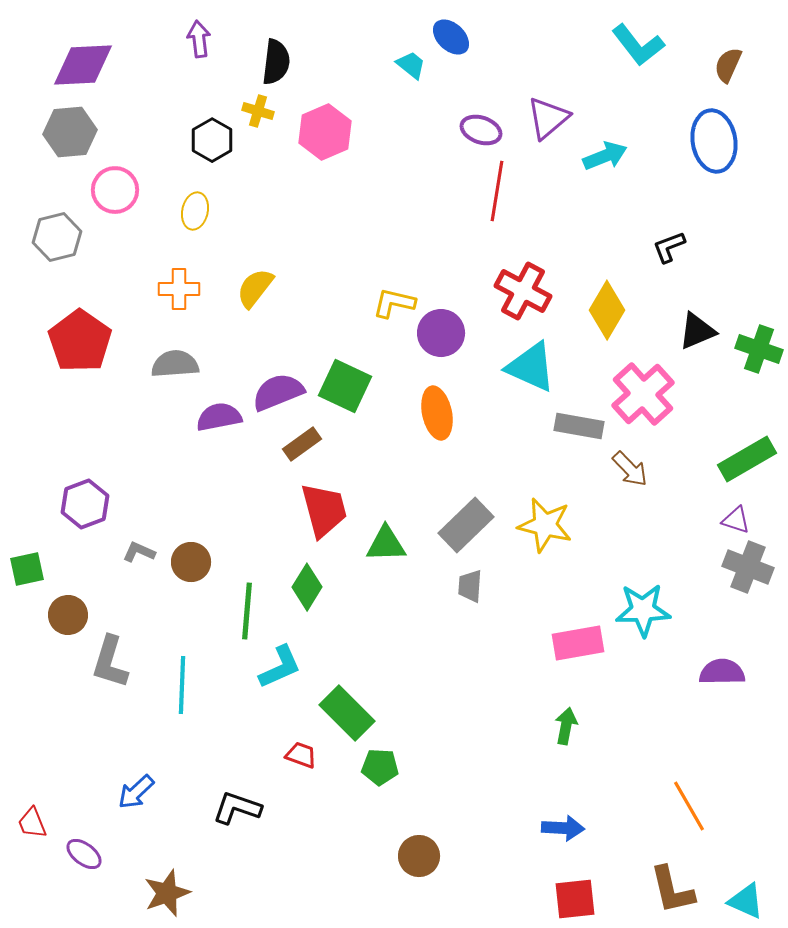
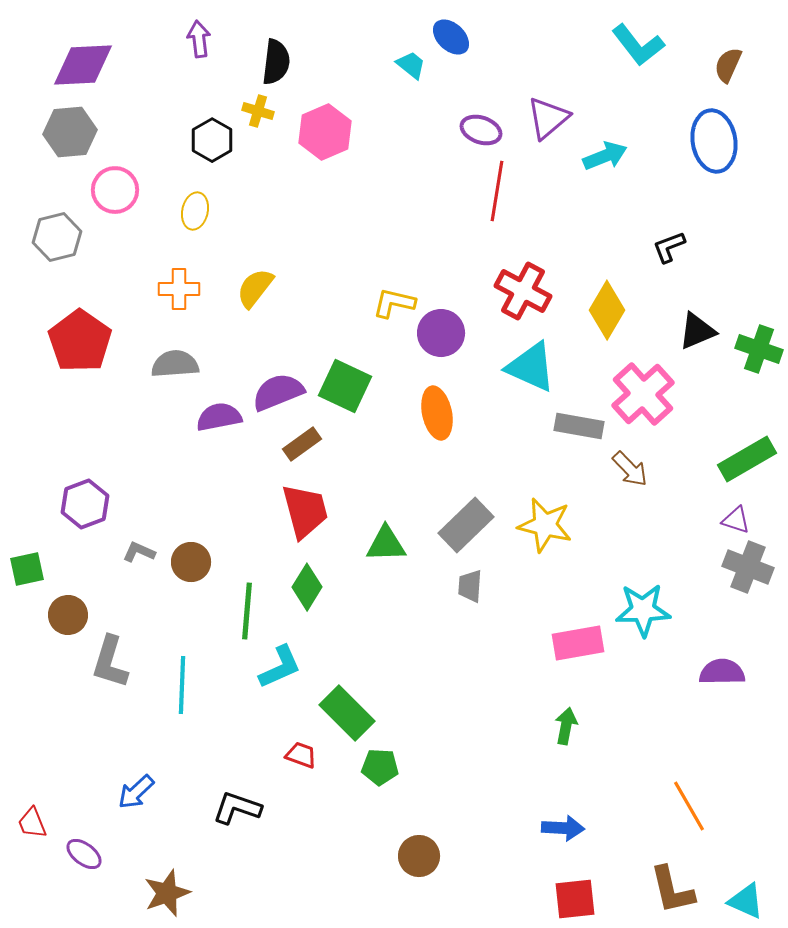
red trapezoid at (324, 510): moved 19 px left, 1 px down
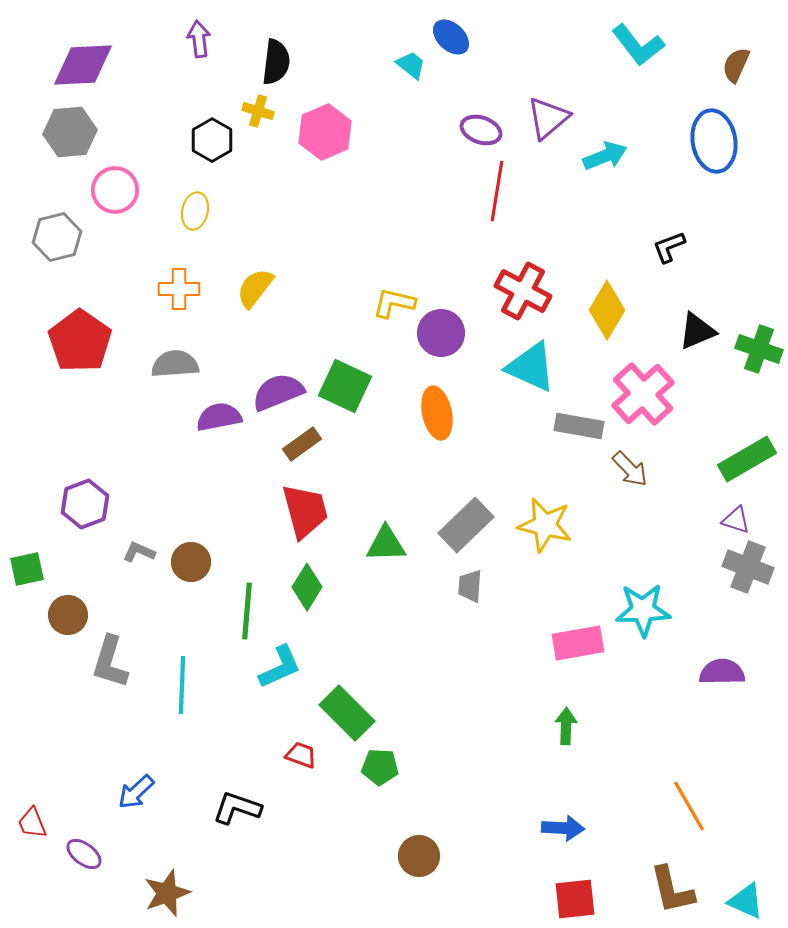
brown semicircle at (728, 65): moved 8 px right
green arrow at (566, 726): rotated 9 degrees counterclockwise
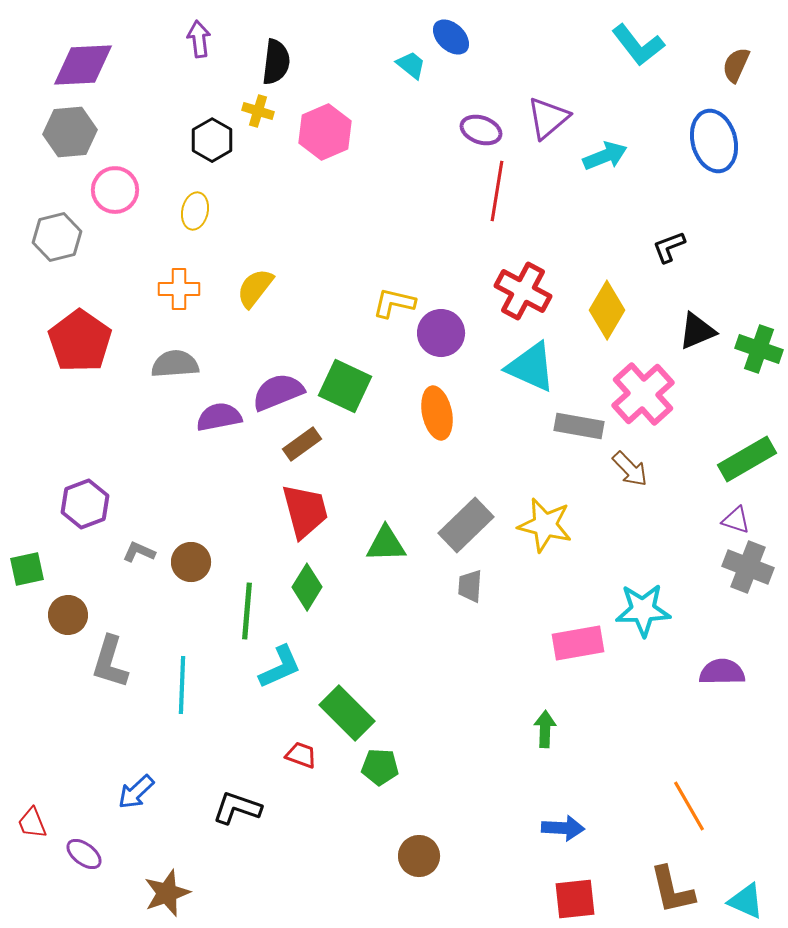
blue ellipse at (714, 141): rotated 6 degrees counterclockwise
green arrow at (566, 726): moved 21 px left, 3 px down
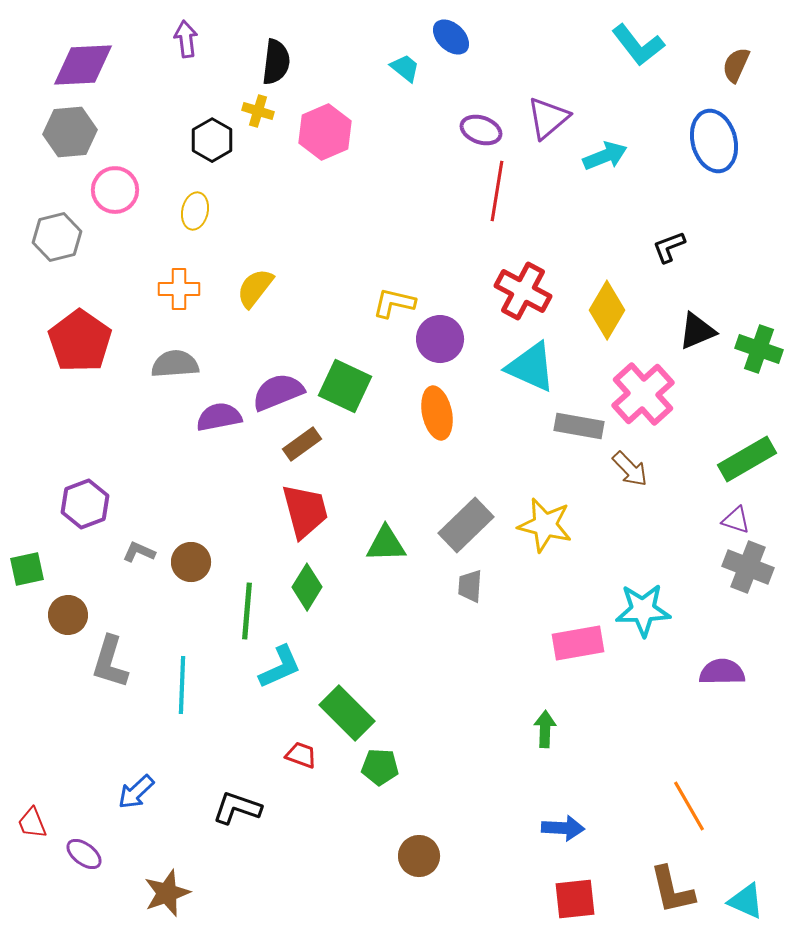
purple arrow at (199, 39): moved 13 px left
cyan trapezoid at (411, 65): moved 6 px left, 3 px down
purple circle at (441, 333): moved 1 px left, 6 px down
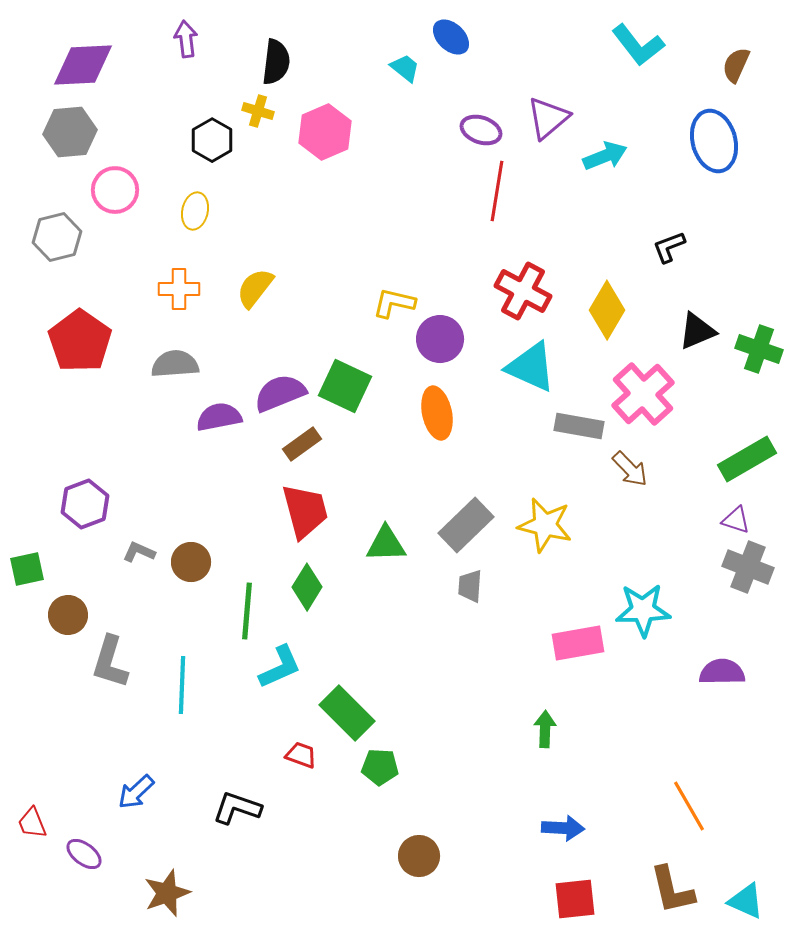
purple semicircle at (278, 392): moved 2 px right, 1 px down
